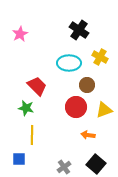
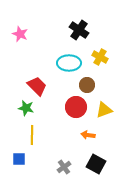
pink star: rotated 21 degrees counterclockwise
black square: rotated 12 degrees counterclockwise
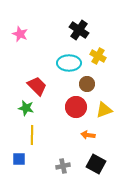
yellow cross: moved 2 px left, 1 px up
brown circle: moved 1 px up
gray cross: moved 1 px left, 1 px up; rotated 24 degrees clockwise
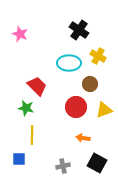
brown circle: moved 3 px right
orange arrow: moved 5 px left, 3 px down
black square: moved 1 px right, 1 px up
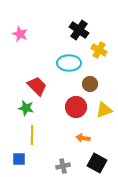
yellow cross: moved 1 px right, 6 px up
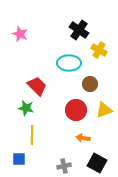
red circle: moved 3 px down
gray cross: moved 1 px right
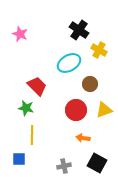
cyan ellipse: rotated 30 degrees counterclockwise
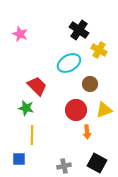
orange arrow: moved 4 px right, 6 px up; rotated 104 degrees counterclockwise
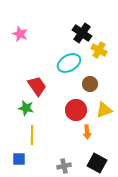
black cross: moved 3 px right, 3 px down
red trapezoid: rotated 10 degrees clockwise
